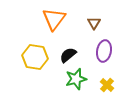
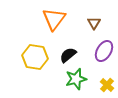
purple ellipse: rotated 20 degrees clockwise
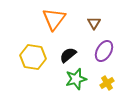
yellow hexagon: moved 2 px left
yellow cross: moved 2 px up; rotated 16 degrees clockwise
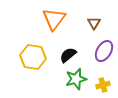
yellow cross: moved 4 px left, 2 px down; rotated 16 degrees clockwise
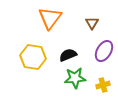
orange triangle: moved 4 px left, 1 px up
brown triangle: moved 2 px left
black semicircle: rotated 18 degrees clockwise
green star: moved 1 px left, 1 px up; rotated 10 degrees clockwise
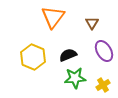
orange triangle: moved 3 px right, 1 px up
purple ellipse: rotated 60 degrees counterclockwise
yellow hexagon: rotated 15 degrees clockwise
yellow cross: rotated 16 degrees counterclockwise
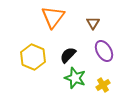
brown triangle: moved 1 px right
black semicircle: rotated 24 degrees counterclockwise
green star: rotated 25 degrees clockwise
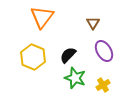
orange triangle: moved 11 px left
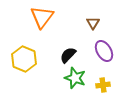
yellow hexagon: moved 9 px left, 2 px down
yellow cross: rotated 24 degrees clockwise
